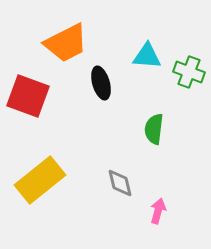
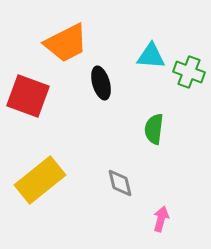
cyan triangle: moved 4 px right
pink arrow: moved 3 px right, 8 px down
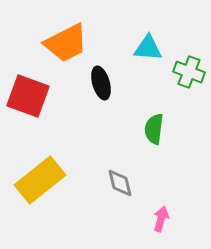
cyan triangle: moved 3 px left, 8 px up
